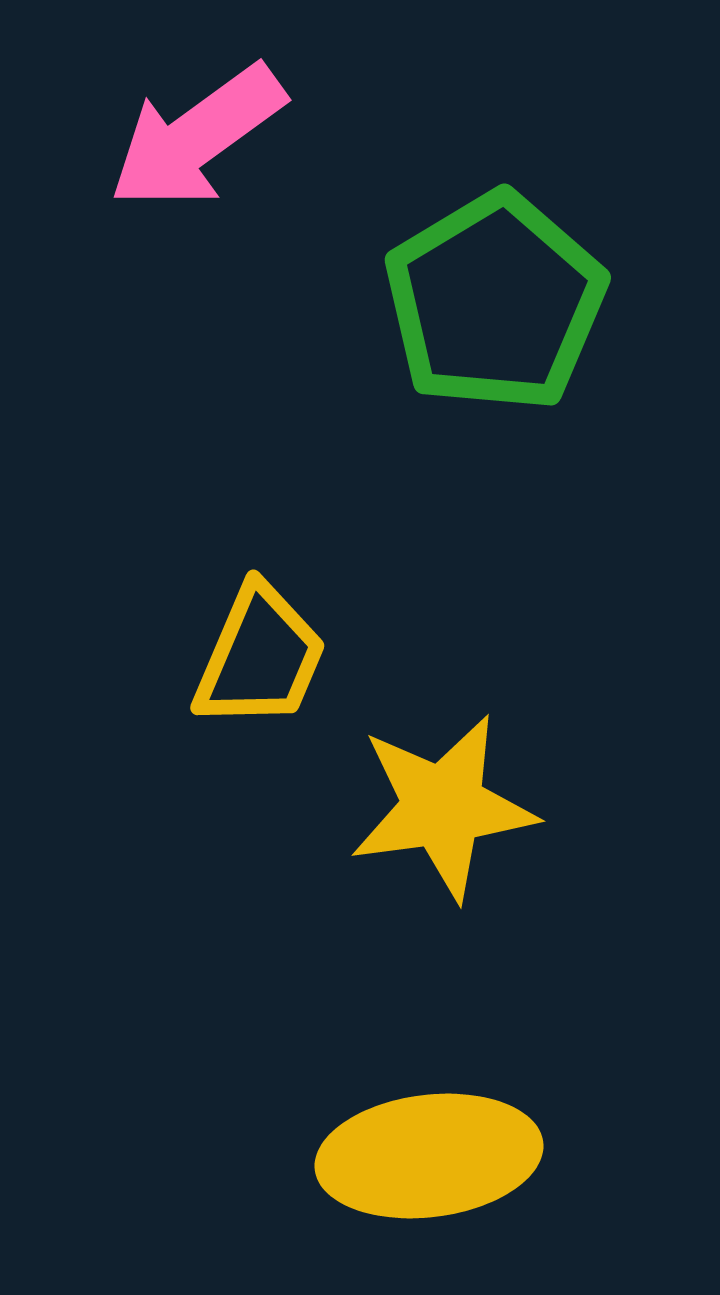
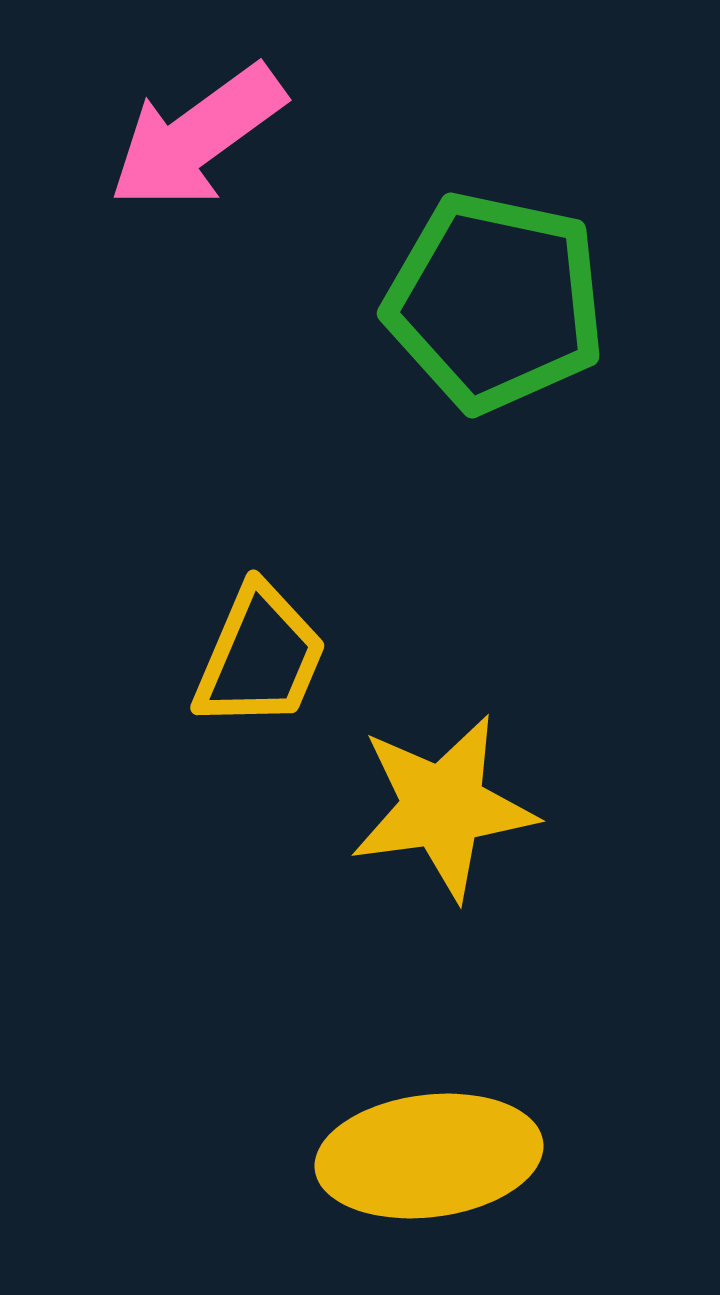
green pentagon: rotated 29 degrees counterclockwise
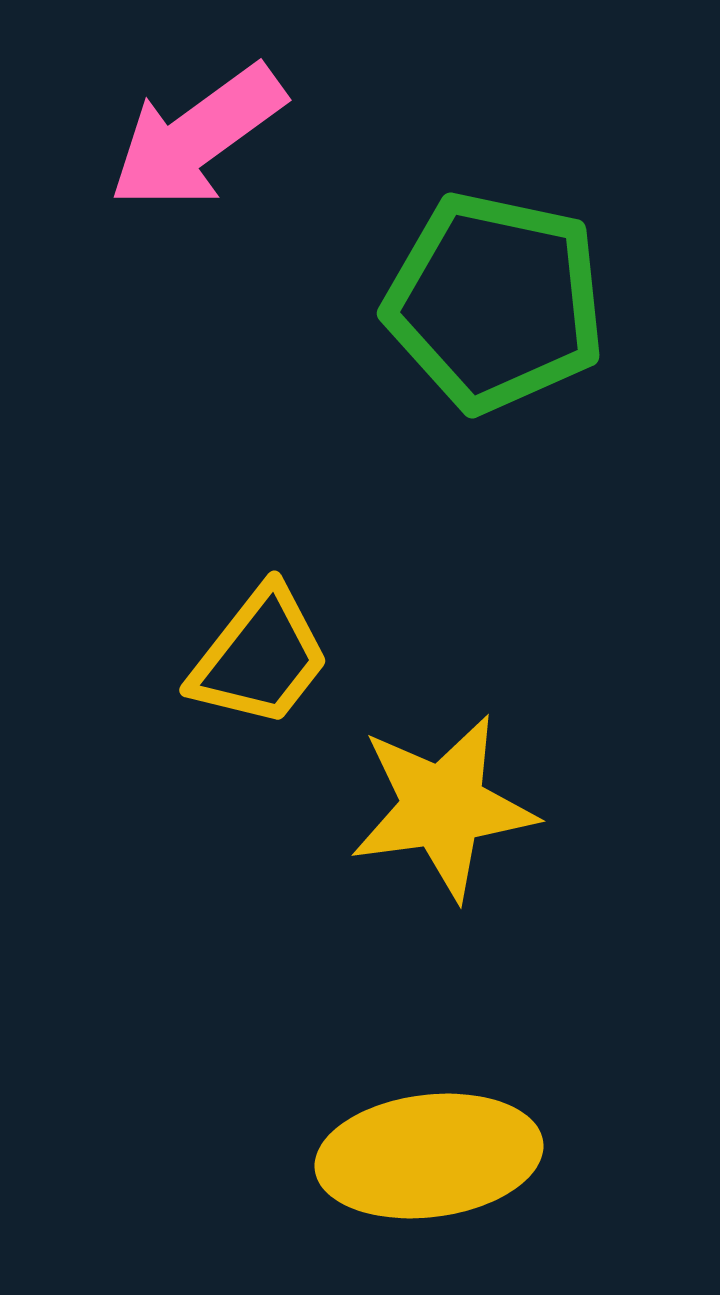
yellow trapezoid: rotated 15 degrees clockwise
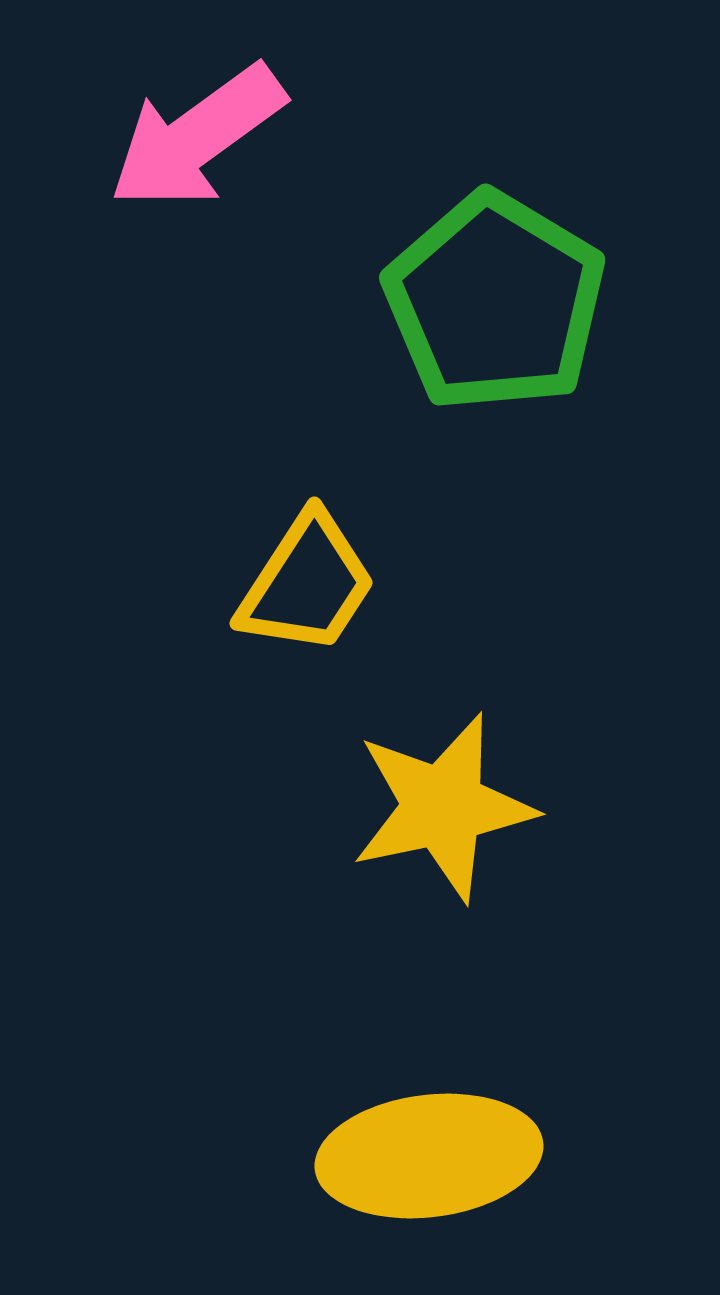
green pentagon: rotated 19 degrees clockwise
yellow trapezoid: moved 47 px right, 73 px up; rotated 5 degrees counterclockwise
yellow star: rotated 4 degrees counterclockwise
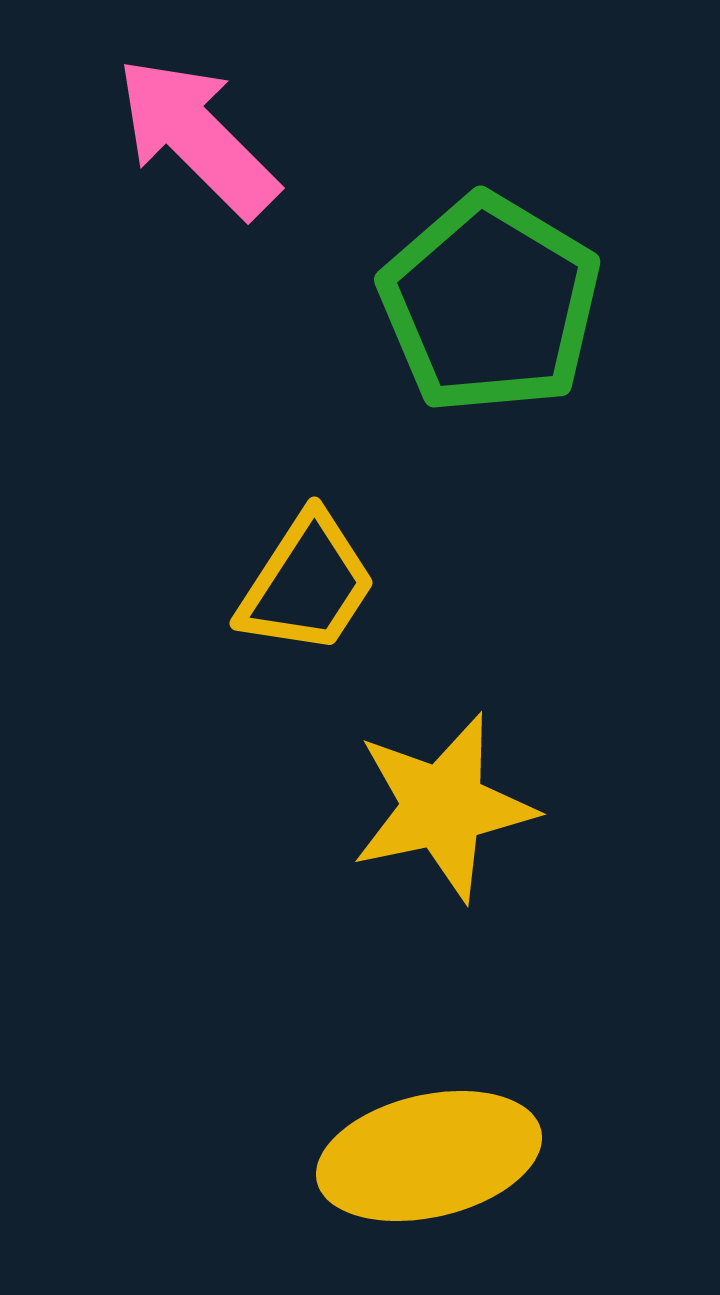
pink arrow: rotated 81 degrees clockwise
green pentagon: moved 5 px left, 2 px down
yellow ellipse: rotated 6 degrees counterclockwise
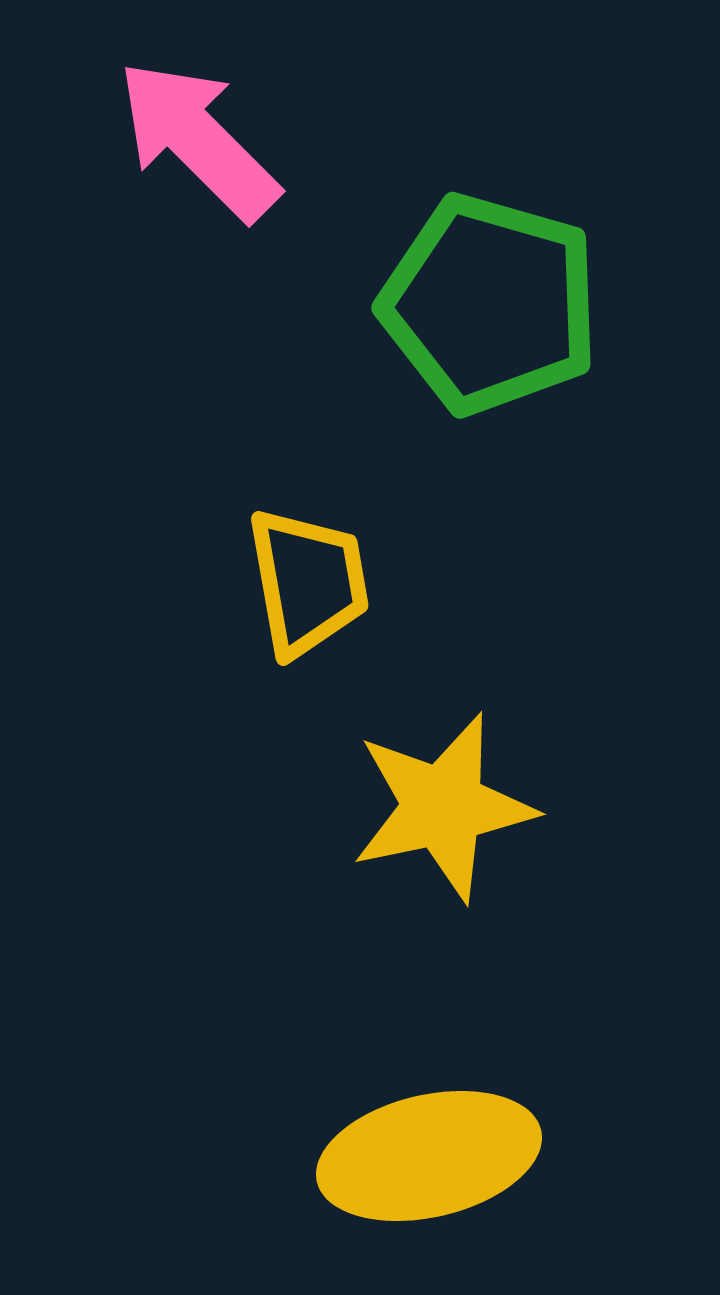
pink arrow: moved 1 px right, 3 px down
green pentagon: rotated 15 degrees counterclockwise
yellow trapezoid: moved 1 px right, 2 px up; rotated 43 degrees counterclockwise
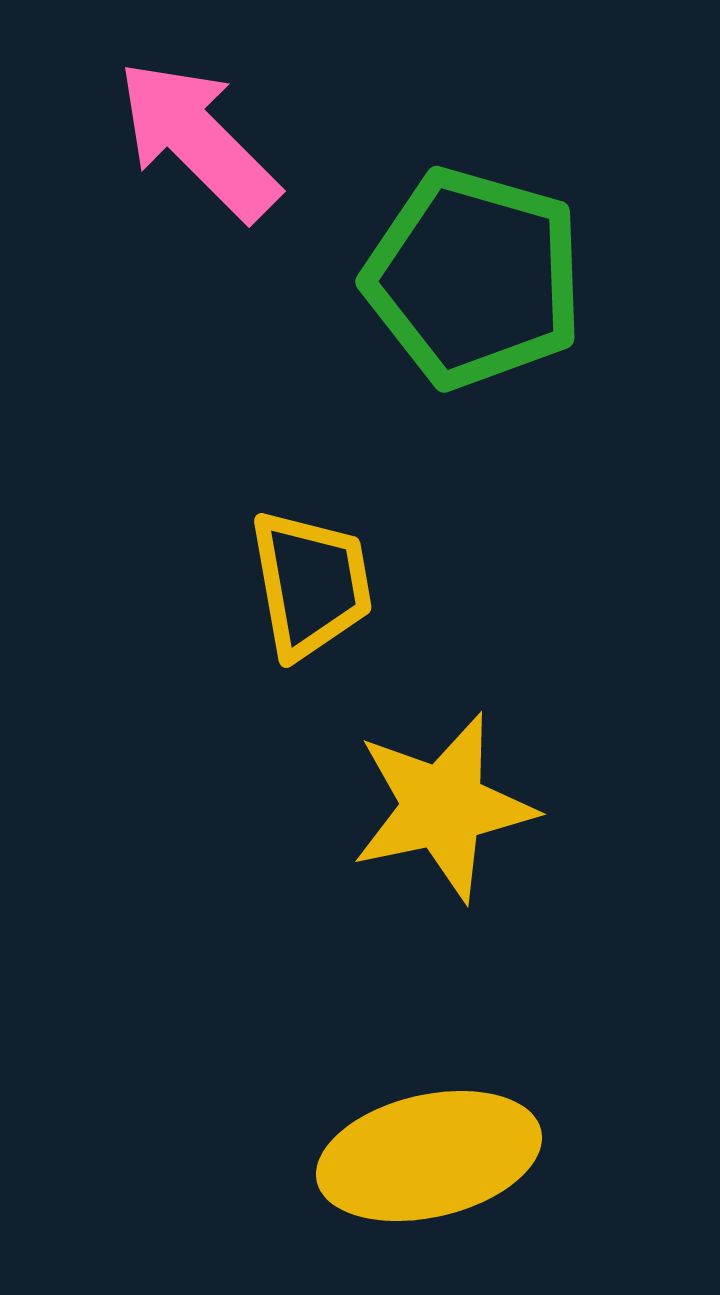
green pentagon: moved 16 px left, 26 px up
yellow trapezoid: moved 3 px right, 2 px down
